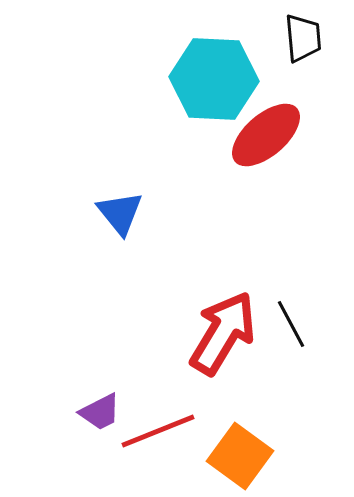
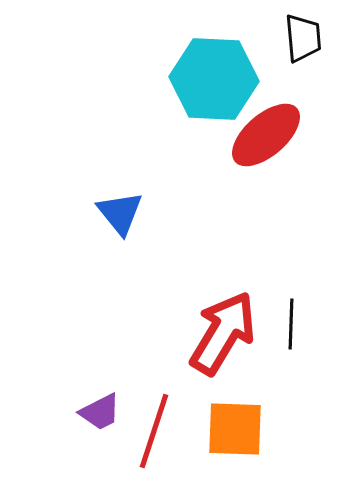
black line: rotated 30 degrees clockwise
red line: moved 4 px left; rotated 50 degrees counterclockwise
orange square: moved 5 px left, 27 px up; rotated 34 degrees counterclockwise
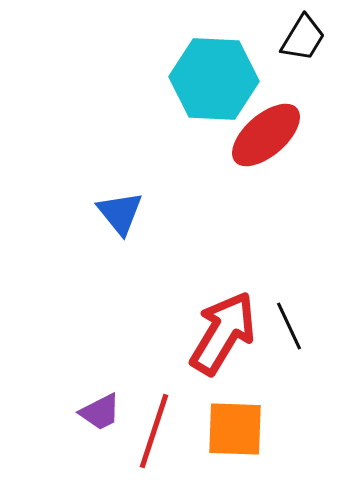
black trapezoid: rotated 36 degrees clockwise
black line: moved 2 px left, 2 px down; rotated 27 degrees counterclockwise
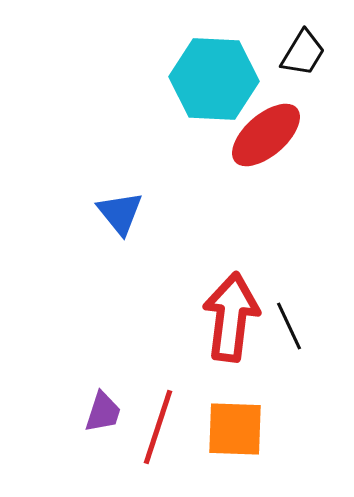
black trapezoid: moved 15 px down
red arrow: moved 8 px right, 16 px up; rotated 24 degrees counterclockwise
purple trapezoid: moved 3 px right; rotated 45 degrees counterclockwise
red line: moved 4 px right, 4 px up
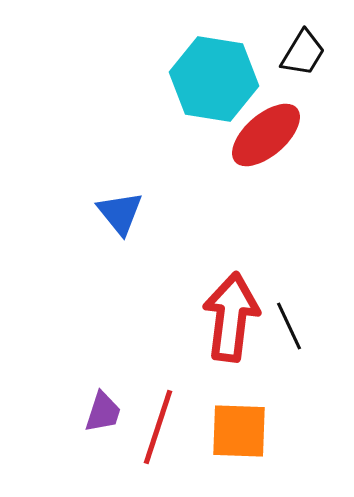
cyan hexagon: rotated 6 degrees clockwise
orange square: moved 4 px right, 2 px down
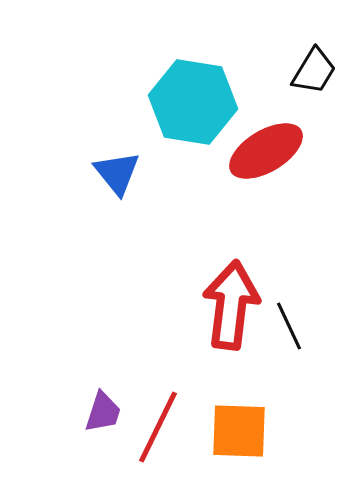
black trapezoid: moved 11 px right, 18 px down
cyan hexagon: moved 21 px left, 23 px down
red ellipse: moved 16 px down; rotated 10 degrees clockwise
blue triangle: moved 3 px left, 40 px up
red arrow: moved 12 px up
red line: rotated 8 degrees clockwise
